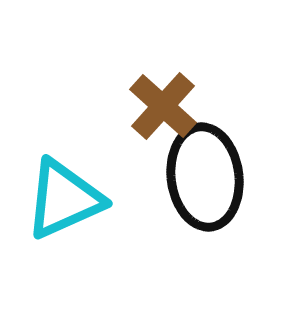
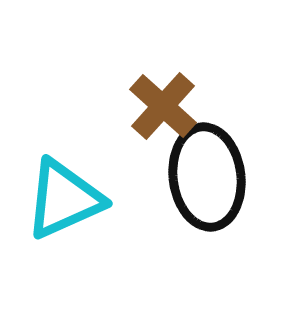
black ellipse: moved 2 px right
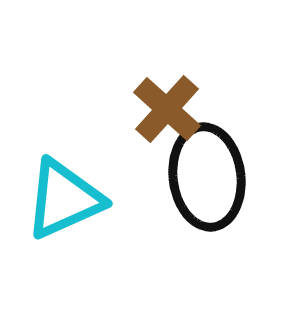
brown cross: moved 4 px right, 3 px down
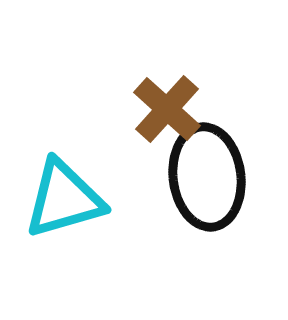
cyan triangle: rotated 8 degrees clockwise
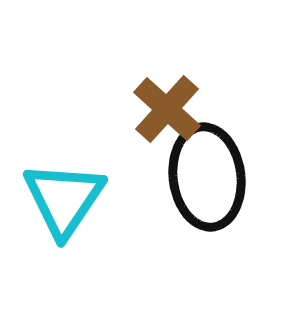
cyan triangle: rotated 40 degrees counterclockwise
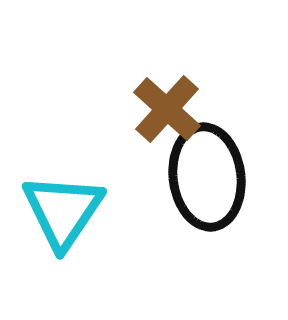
cyan triangle: moved 1 px left, 12 px down
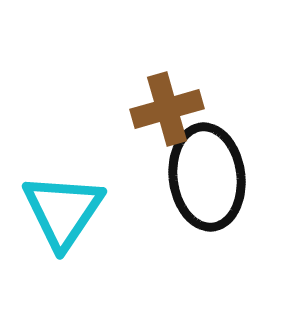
brown cross: rotated 32 degrees clockwise
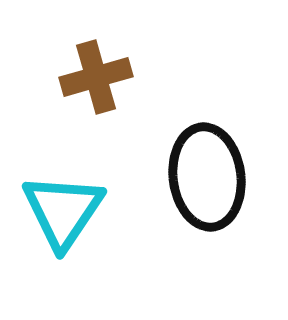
brown cross: moved 71 px left, 32 px up
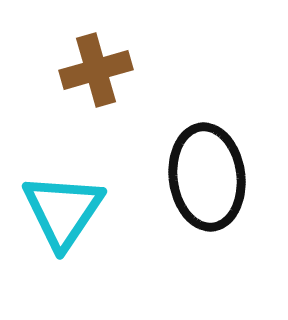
brown cross: moved 7 px up
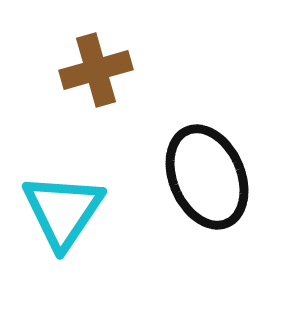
black ellipse: rotated 16 degrees counterclockwise
